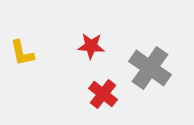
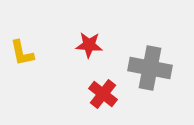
red star: moved 2 px left, 1 px up
gray cross: rotated 24 degrees counterclockwise
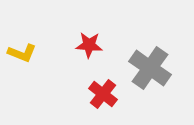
yellow L-shape: rotated 56 degrees counterclockwise
gray cross: rotated 24 degrees clockwise
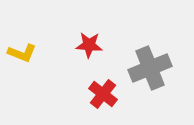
gray cross: rotated 33 degrees clockwise
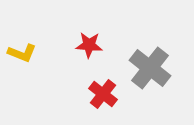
gray cross: rotated 30 degrees counterclockwise
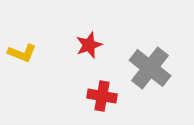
red star: rotated 24 degrees counterclockwise
red cross: moved 1 px left, 2 px down; rotated 28 degrees counterclockwise
